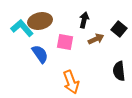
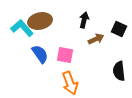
black square: rotated 14 degrees counterclockwise
pink square: moved 13 px down
orange arrow: moved 1 px left, 1 px down
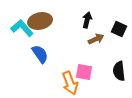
black arrow: moved 3 px right
pink square: moved 19 px right, 17 px down
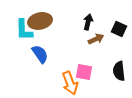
black arrow: moved 1 px right, 2 px down
cyan L-shape: moved 2 px right, 2 px down; rotated 140 degrees counterclockwise
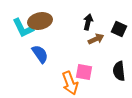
cyan L-shape: moved 1 px left, 2 px up; rotated 25 degrees counterclockwise
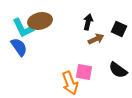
blue semicircle: moved 21 px left, 7 px up
black semicircle: moved 1 px left, 1 px up; rotated 48 degrees counterclockwise
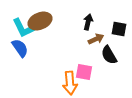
brown ellipse: rotated 10 degrees counterclockwise
black square: rotated 14 degrees counterclockwise
blue semicircle: moved 1 px right, 1 px down
black semicircle: moved 9 px left, 15 px up; rotated 24 degrees clockwise
orange arrow: rotated 15 degrees clockwise
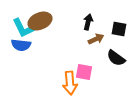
blue semicircle: moved 1 px right, 3 px up; rotated 132 degrees clockwise
black semicircle: moved 7 px right, 3 px down; rotated 24 degrees counterclockwise
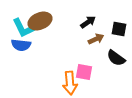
black arrow: rotated 42 degrees clockwise
